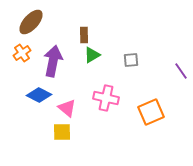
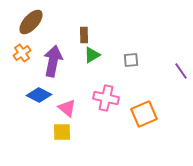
orange square: moved 7 px left, 2 px down
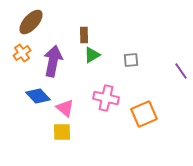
blue diamond: moved 1 px left, 1 px down; rotated 20 degrees clockwise
pink triangle: moved 2 px left
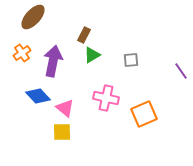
brown ellipse: moved 2 px right, 5 px up
brown rectangle: rotated 28 degrees clockwise
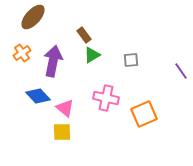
brown rectangle: rotated 63 degrees counterclockwise
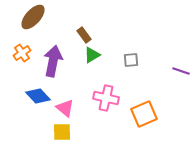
purple line: rotated 36 degrees counterclockwise
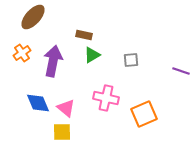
brown rectangle: rotated 42 degrees counterclockwise
blue diamond: moved 7 px down; rotated 20 degrees clockwise
pink triangle: moved 1 px right
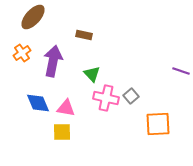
green triangle: moved 19 px down; rotated 42 degrees counterclockwise
gray square: moved 36 px down; rotated 35 degrees counterclockwise
pink triangle: rotated 30 degrees counterclockwise
orange square: moved 14 px right, 10 px down; rotated 20 degrees clockwise
